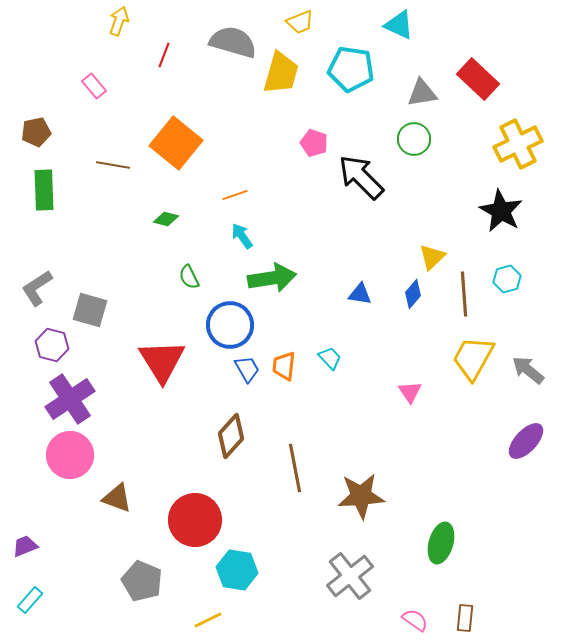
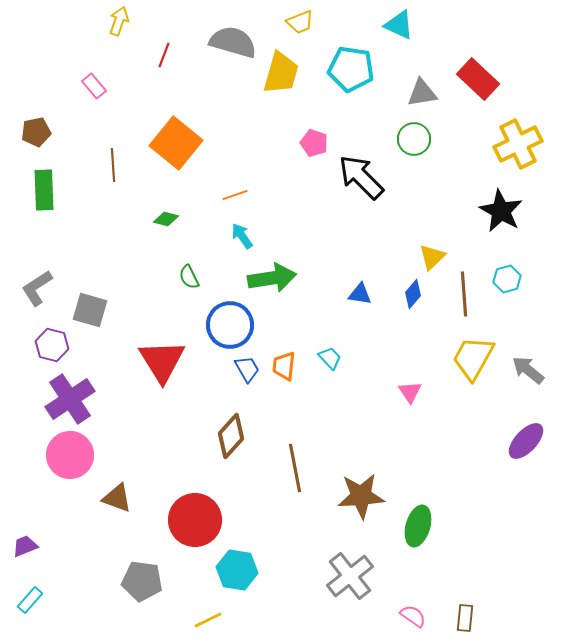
brown line at (113, 165): rotated 76 degrees clockwise
green ellipse at (441, 543): moved 23 px left, 17 px up
gray pentagon at (142, 581): rotated 15 degrees counterclockwise
pink semicircle at (415, 620): moved 2 px left, 4 px up
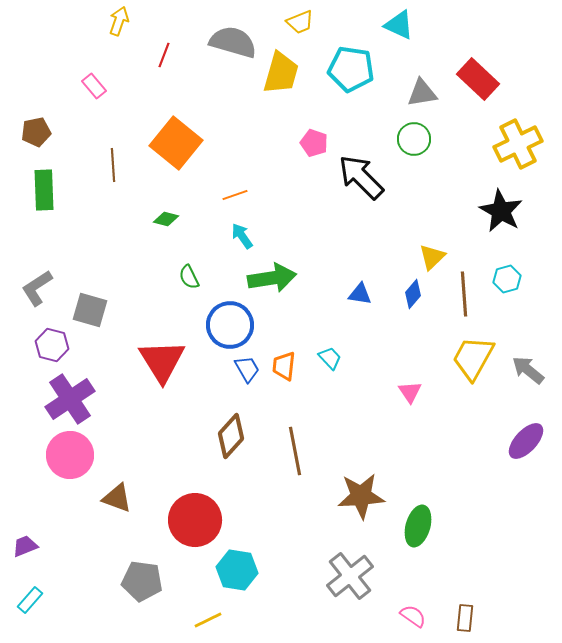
brown line at (295, 468): moved 17 px up
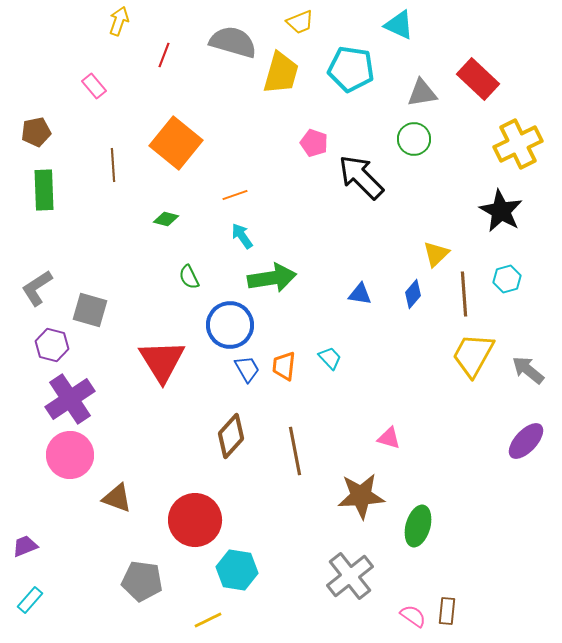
yellow triangle at (432, 257): moved 4 px right, 3 px up
yellow trapezoid at (473, 358): moved 3 px up
pink triangle at (410, 392): moved 21 px left, 46 px down; rotated 40 degrees counterclockwise
brown rectangle at (465, 618): moved 18 px left, 7 px up
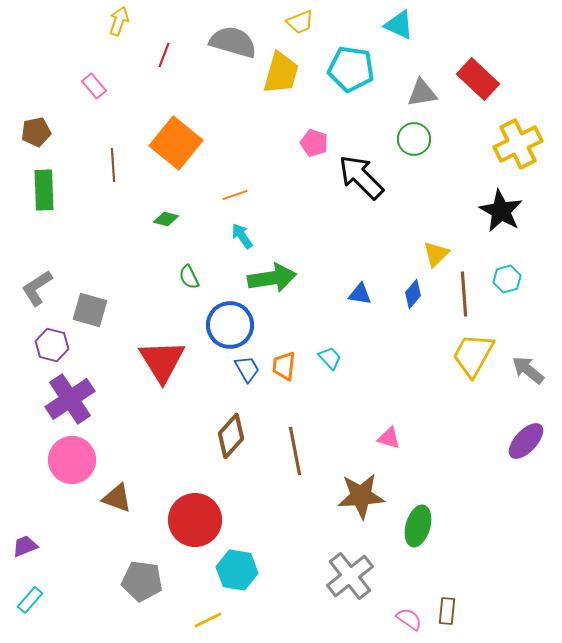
pink circle at (70, 455): moved 2 px right, 5 px down
pink semicircle at (413, 616): moved 4 px left, 3 px down
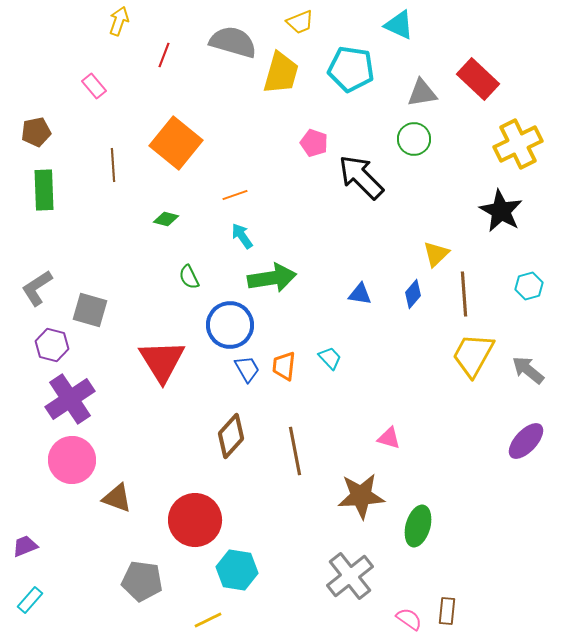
cyan hexagon at (507, 279): moved 22 px right, 7 px down
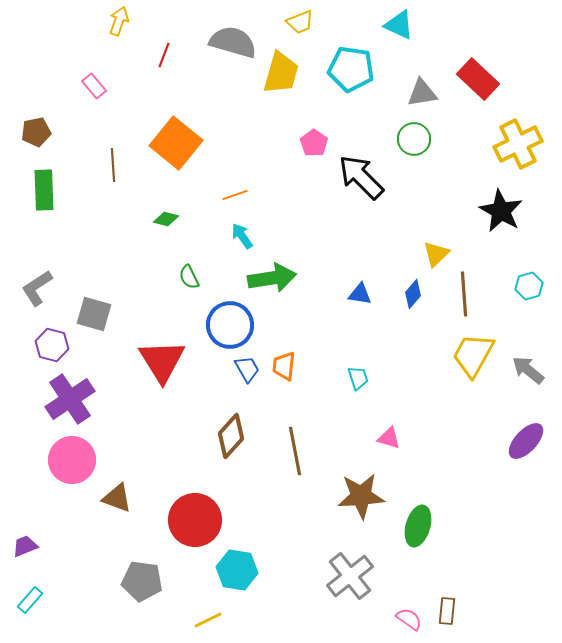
pink pentagon at (314, 143): rotated 16 degrees clockwise
gray square at (90, 310): moved 4 px right, 4 px down
cyan trapezoid at (330, 358): moved 28 px right, 20 px down; rotated 25 degrees clockwise
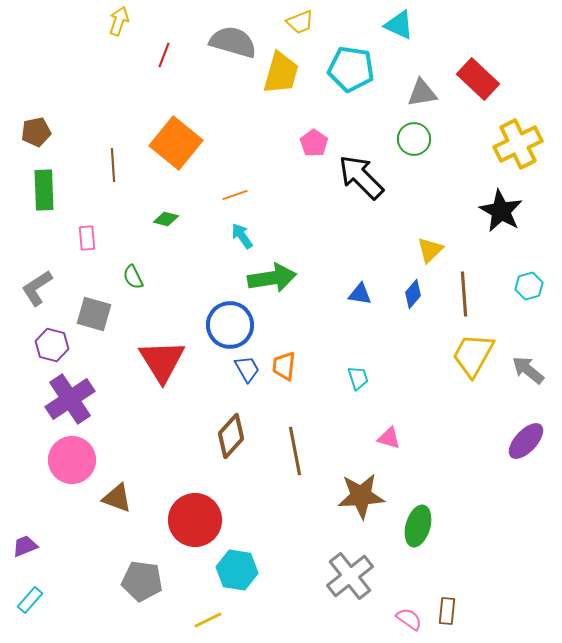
pink rectangle at (94, 86): moved 7 px left, 152 px down; rotated 35 degrees clockwise
yellow triangle at (436, 254): moved 6 px left, 4 px up
green semicircle at (189, 277): moved 56 px left
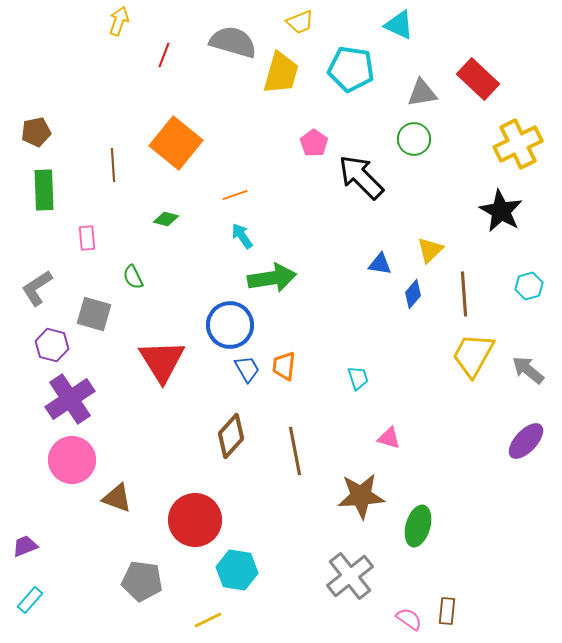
blue triangle at (360, 294): moved 20 px right, 30 px up
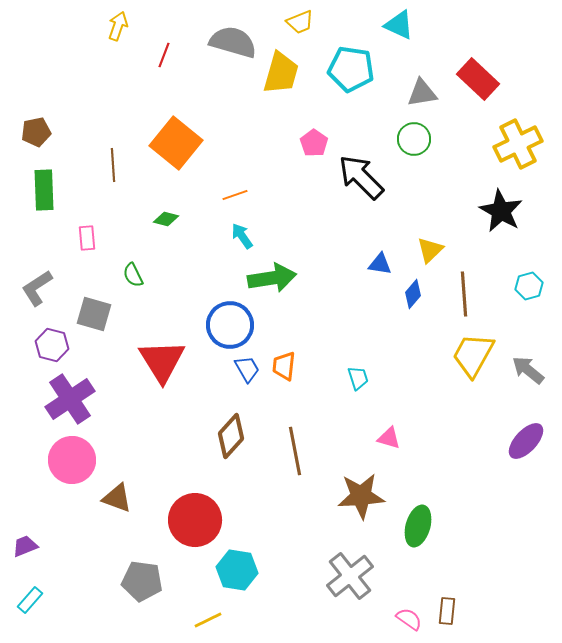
yellow arrow at (119, 21): moved 1 px left, 5 px down
green semicircle at (133, 277): moved 2 px up
